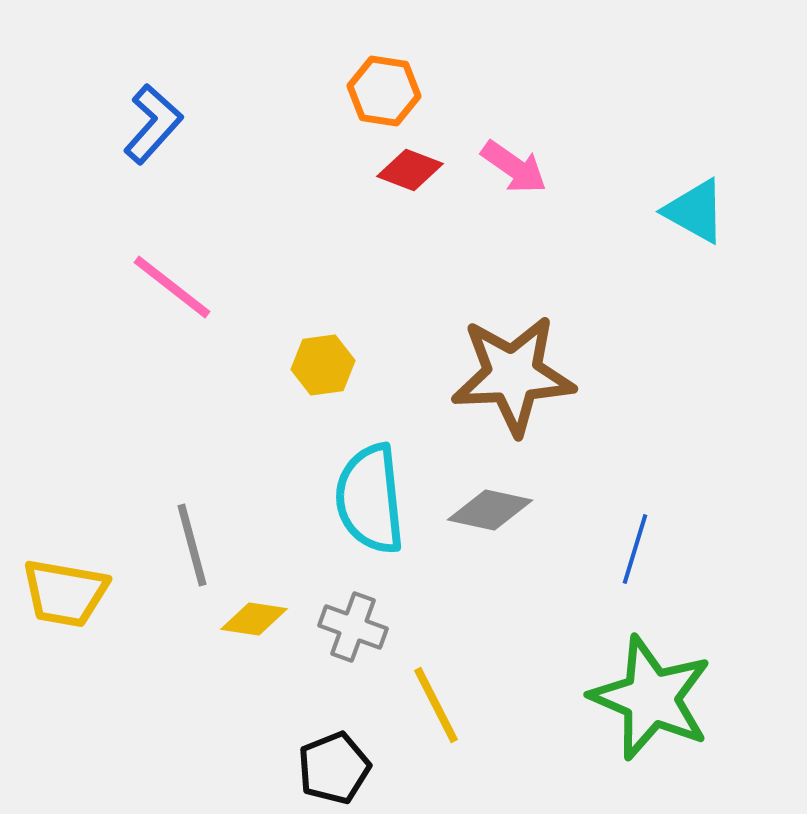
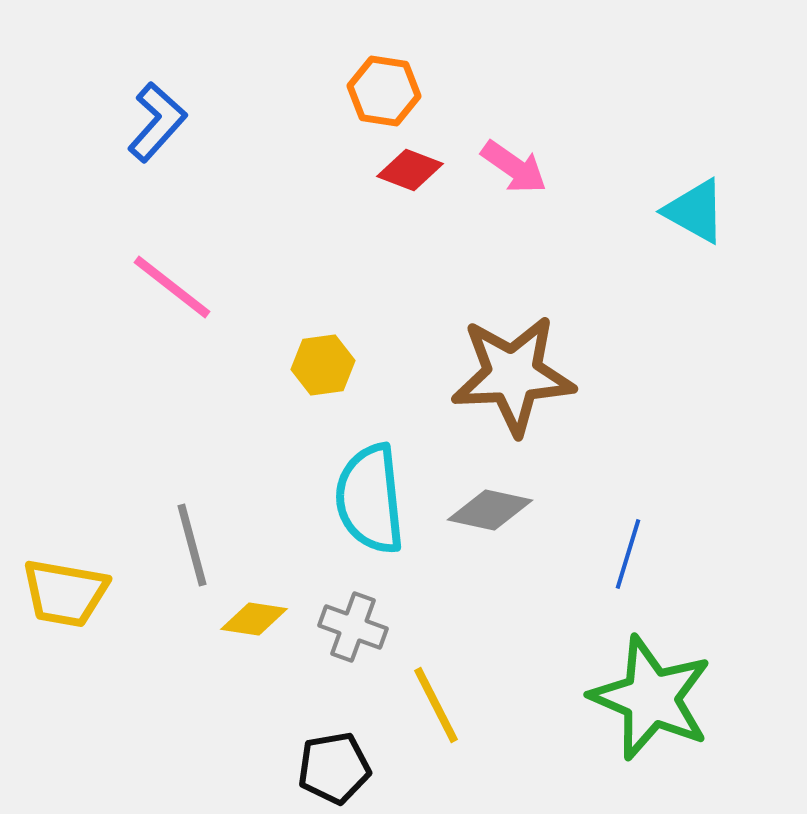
blue L-shape: moved 4 px right, 2 px up
blue line: moved 7 px left, 5 px down
black pentagon: rotated 12 degrees clockwise
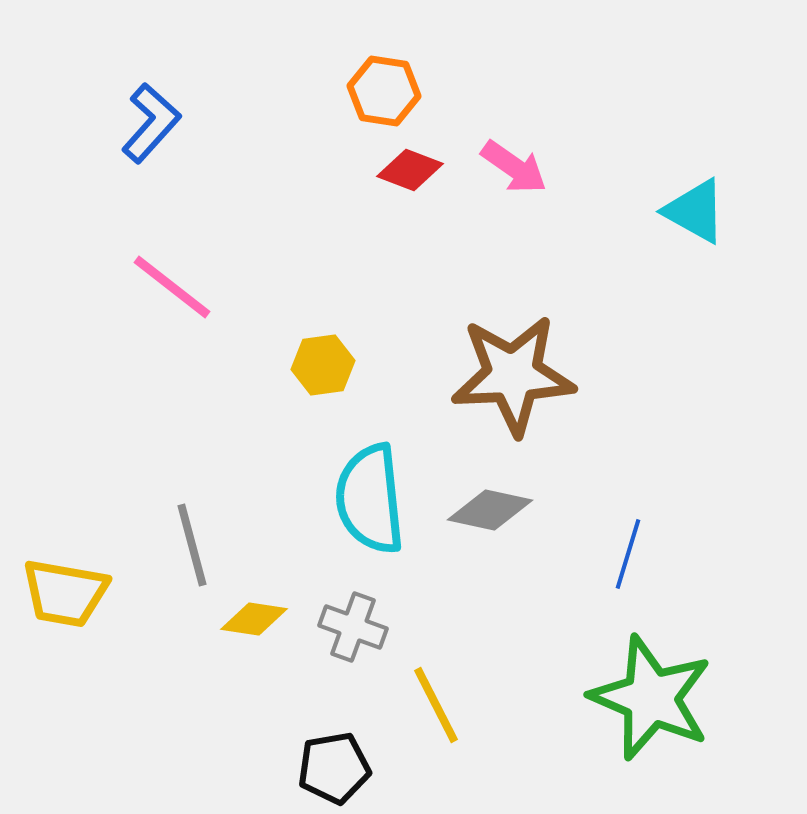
blue L-shape: moved 6 px left, 1 px down
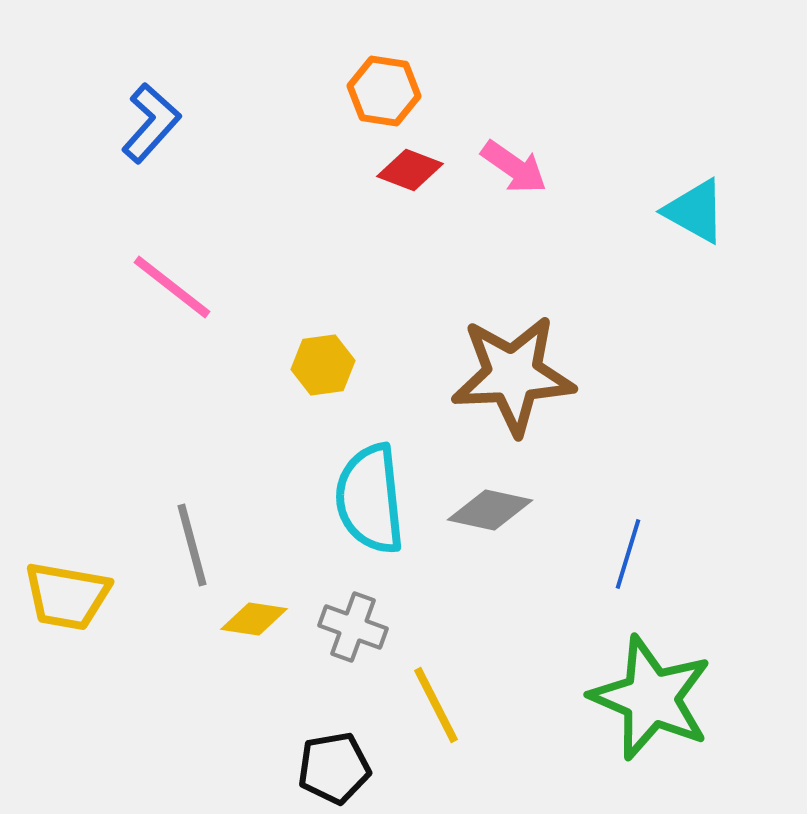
yellow trapezoid: moved 2 px right, 3 px down
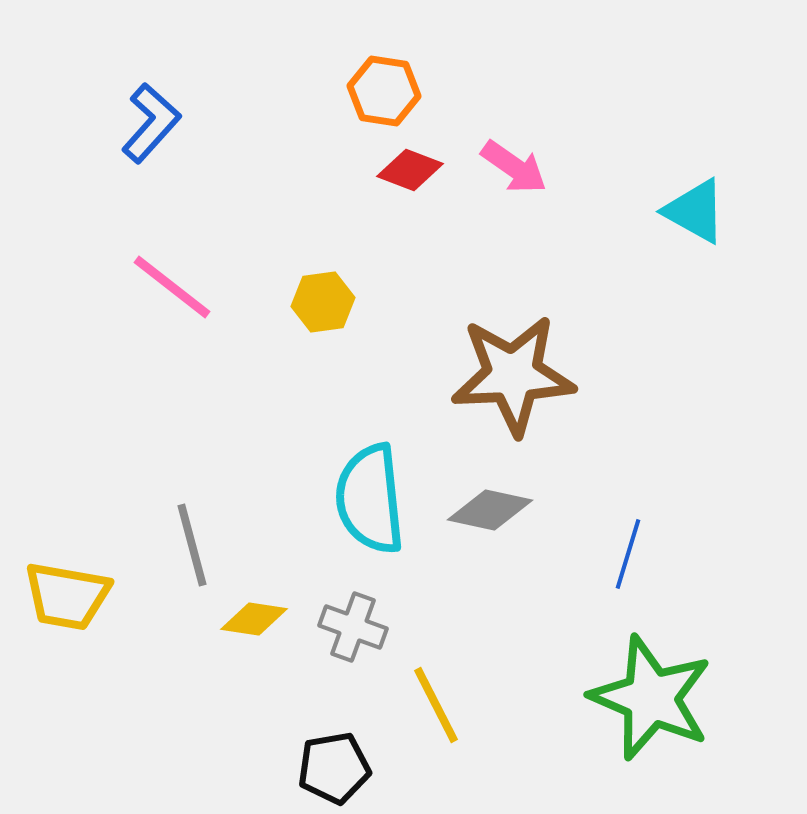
yellow hexagon: moved 63 px up
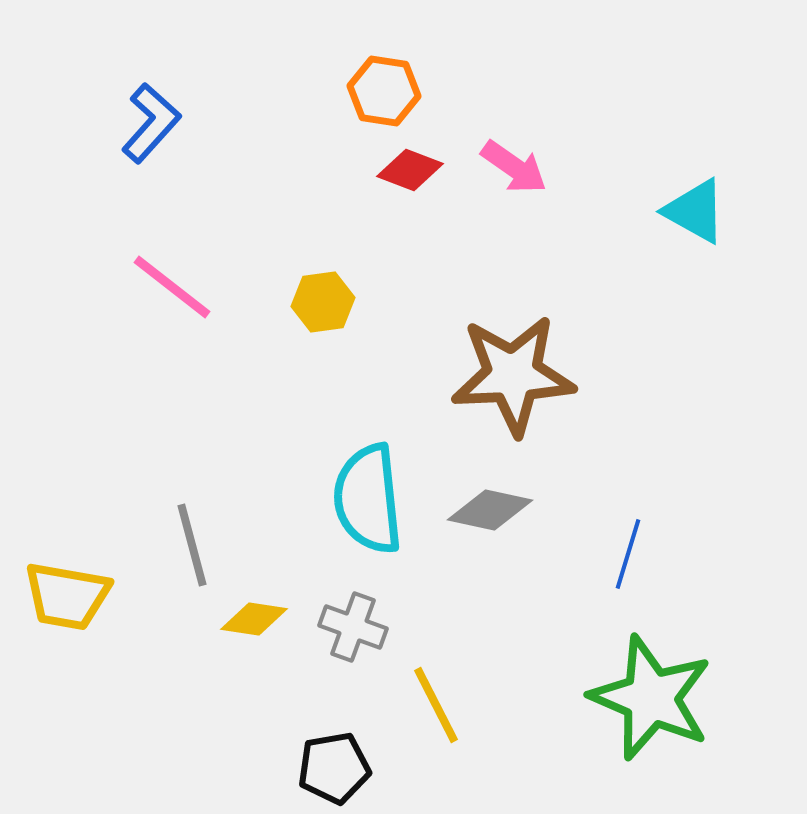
cyan semicircle: moved 2 px left
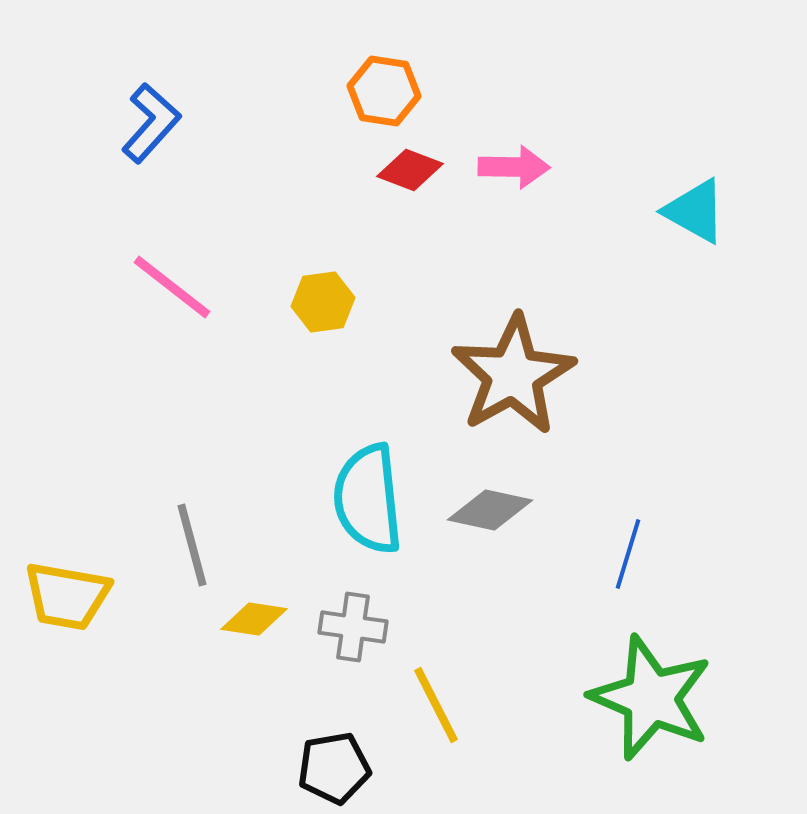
pink arrow: rotated 34 degrees counterclockwise
brown star: rotated 26 degrees counterclockwise
gray cross: rotated 12 degrees counterclockwise
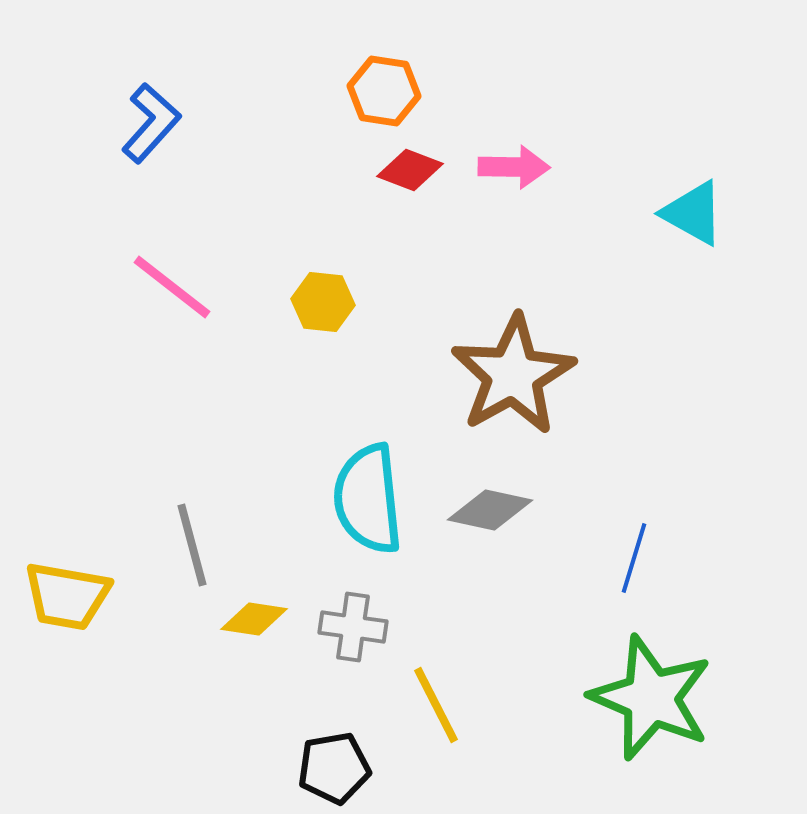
cyan triangle: moved 2 px left, 2 px down
yellow hexagon: rotated 14 degrees clockwise
blue line: moved 6 px right, 4 px down
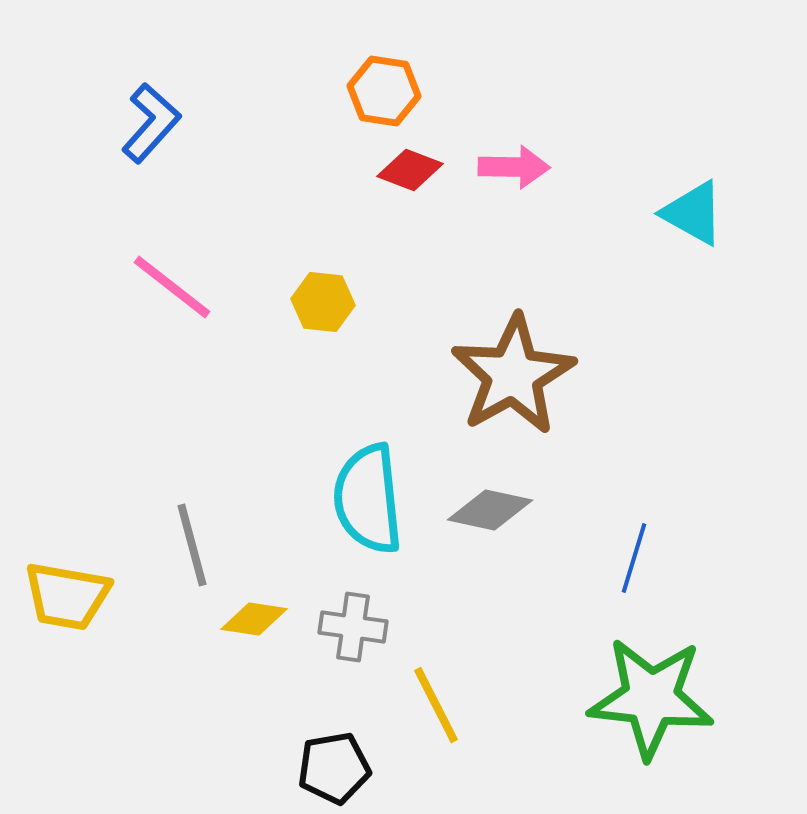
green star: rotated 17 degrees counterclockwise
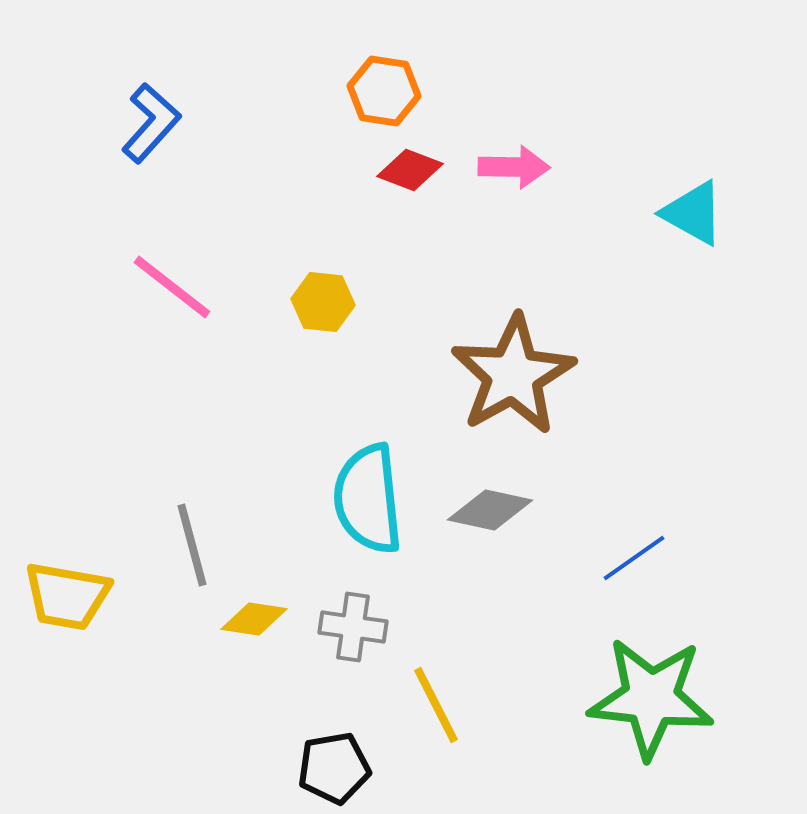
blue line: rotated 38 degrees clockwise
